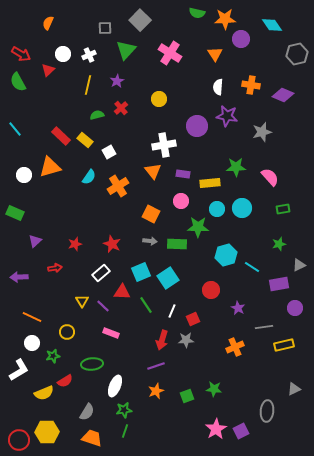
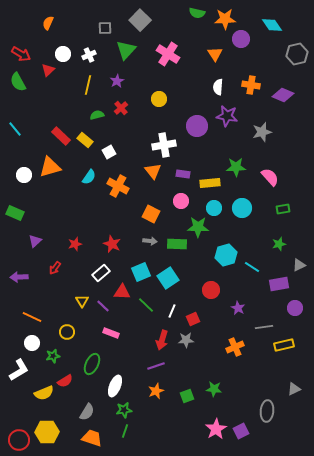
pink cross at (170, 53): moved 2 px left, 1 px down
orange cross at (118, 186): rotated 30 degrees counterclockwise
cyan circle at (217, 209): moved 3 px left, 1 px up
red arrow at (55, 268): rotated 136 degrees clockwise
green line at (146, 305): rotated 12 degrees counterclockwise
green ellipse at (92, 364): rotated 60 degrees counterclockwise
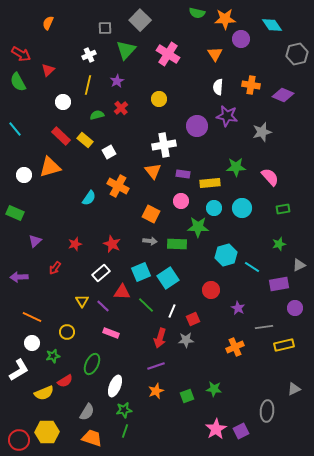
white circle at (63, 54): moved 48 px down
cyan semicircle at (89, 177): moved 21 px down
red arrow at (162, 340): moved 2 px left, 2 px up
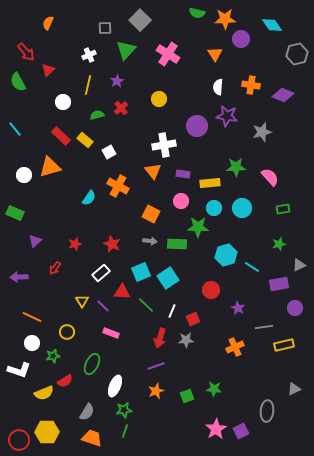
red arrow at (21, 54): moved 5 px right, 2 px up; rotated 18 degrees clockwise
white L-shape at (19, 370): rotated 50 degrees clockwise
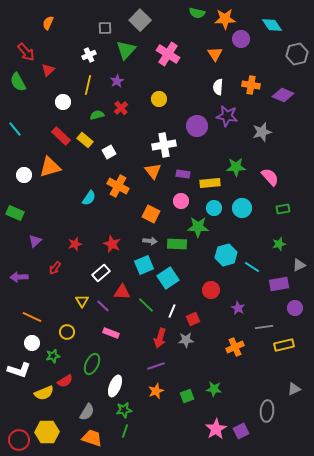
cyan square at (141, 272): moved 3 px right, 7 px up
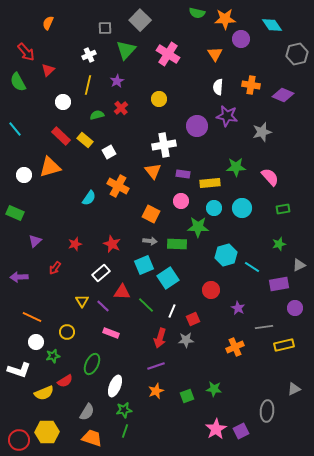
white circle at (32, 343): moved 4 px right, 1 px up
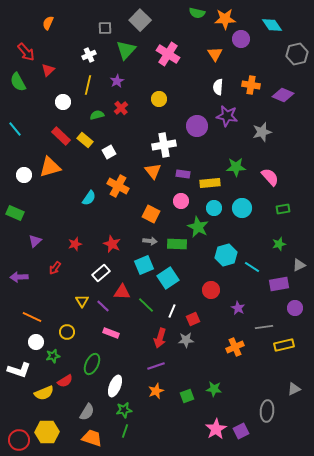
green star at (198, 227): rotated 25 degrees clockwise
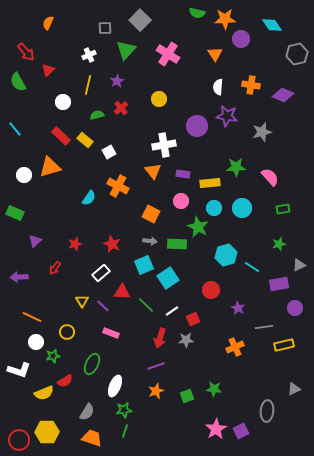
white line at (172, 311): rotated 32 degrees clockwise
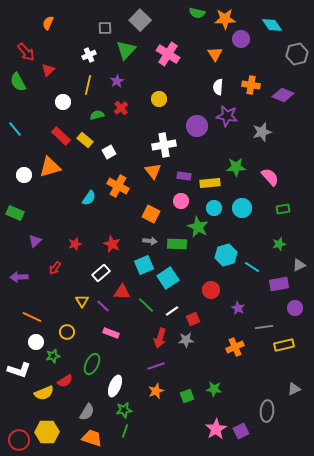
purple rectangle at (183, 174): moved 1 px right, 2 px down
